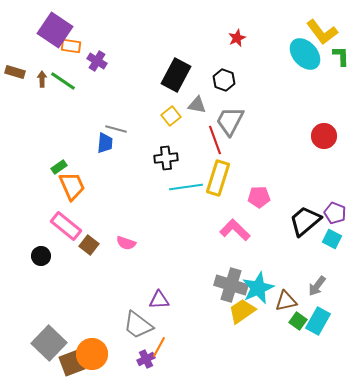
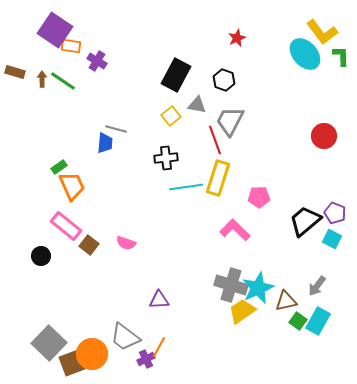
gray trapezoid at (138, 325): moved 13 px left, 12 px down
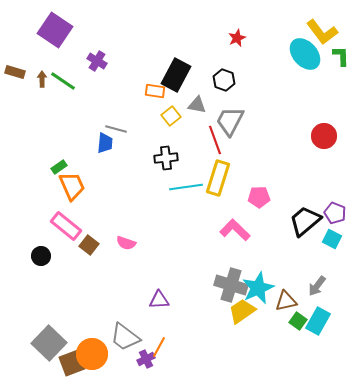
orange rectangle at (71, 46): moved 84 px right, 45 px down
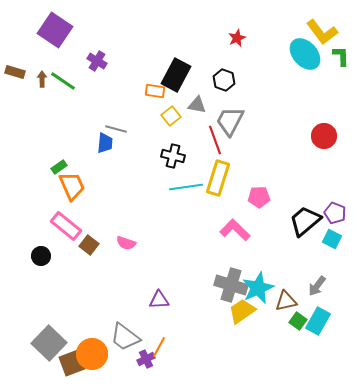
black cross at (166, 158): moved 7 px right, 2 px up; rotated 20 degrees clockwise
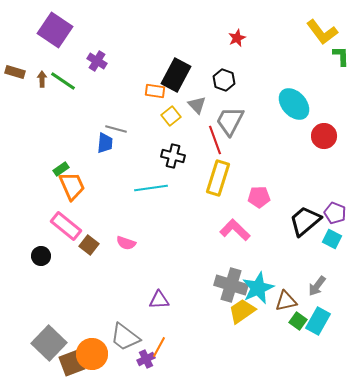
cyan ellipse at (305, 54): moved 11 px left, 50 px down
gray triangle at (197, 105): rotated 36 degrees clockwise
green rectangle at (59, 167): moved 2 px right, 2 px down
cyan line at (186, 187): moved 35 px left, 1 px down
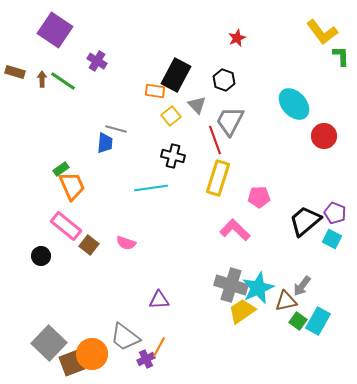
gray arrow at (317, 286): moved 15 px left
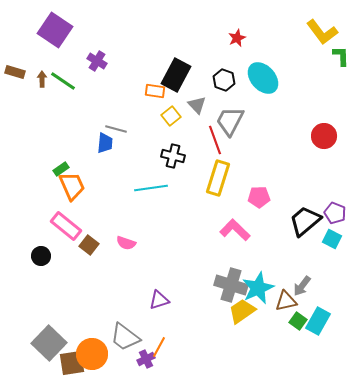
cyan ellipse at (294, 104): moved 31 px left, 26 px up
purple triangle at (159, 300): rotated 15 degrees counterclockwise
brown square at (72, 363): rotated 12 degrees clockwise
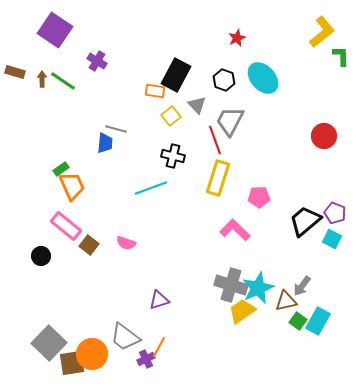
yellow L-shape at (322, 32): rotated 92 degrees counterclockwise
cyan line at (151, 188): rotated 12 degrees counterclockwise
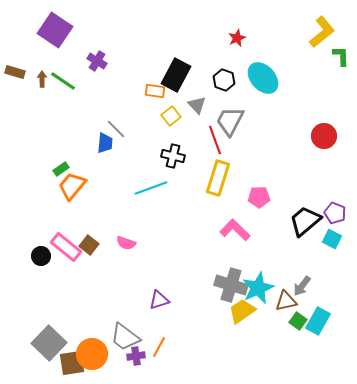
gray line at (116, 129): rotated 30 degrees clockwise
orange trapezoid at (72, 186): rotated 116 degrees counterclockwise
pink rectangle at (66, 226): moved 21 px down
purple cross at (146, 359): moved 10 px left, 3 px up; rotated 18 degrees clockwise
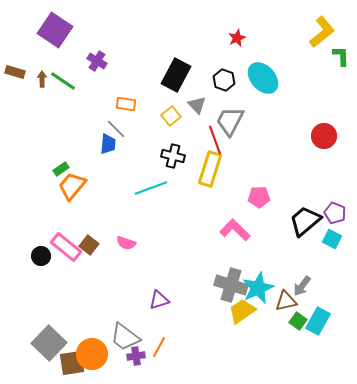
orange rectangle at (155, 91): moved 29 px left, 13 px down
blue trapezoid at (105, 143): moved 3 px right, 1 px down
yellow rectangle at (218, 178): moved 8 px left, 9 px up
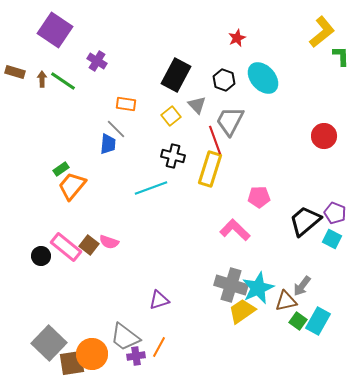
pink semicircle at (126, 243): moved 17 px left, 1 px up
